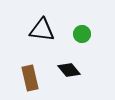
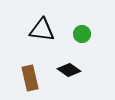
black diamond: rotated 15 degrees counterclockwise
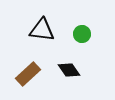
black diamond: rotated 20 degrees clockwise
brown rectangle: moved 2 px left, 4 px up; rotated 60 degrees clockwise
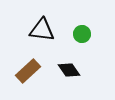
brown rectangle: moved 3 px up
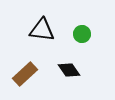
brown rectangle: moved 3 px left, 3 px down
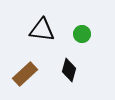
black diamond: rotated 50 degrees clockwise
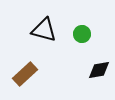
black triangle: moved 2 px right; rotated 8 degrees clockwise
black diamond: moved 30 px right; rotated 65 degrees clockwise
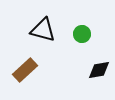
black triangle: moved 1 px left
brown rectangle: moved 4 px up
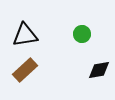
black triangle: moved 18 px left, 5 px down; rotated 24 degrees counterclockwise
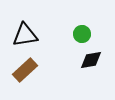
black diamond: moved 8 px left, 10 px up
